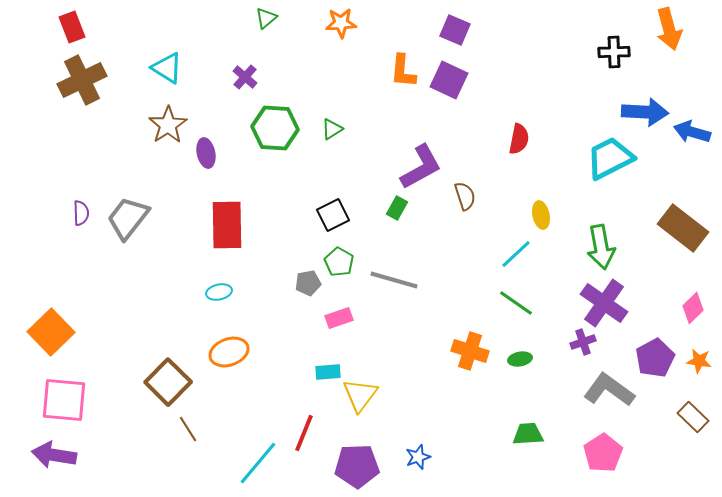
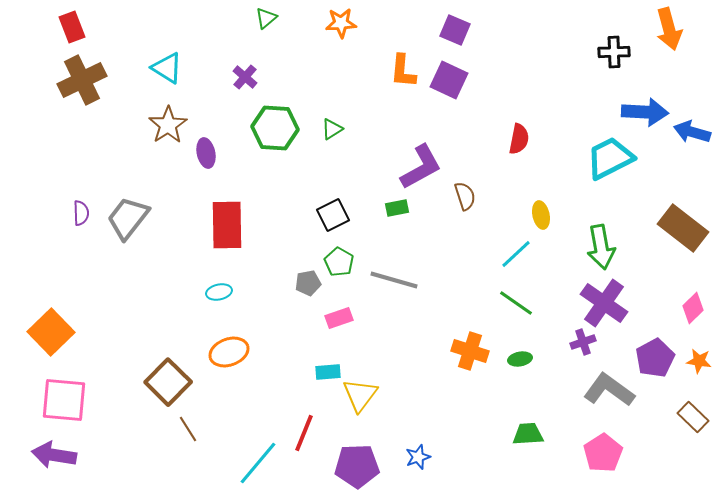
green rectangle at (397, 208): rotated 50 degrees clockwise
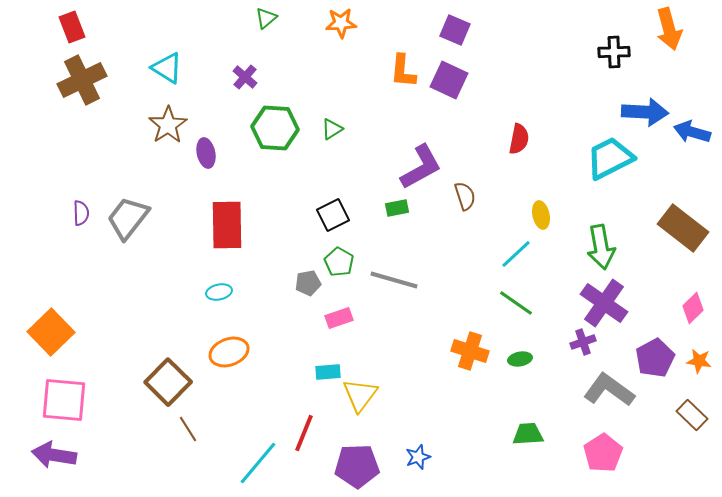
brown rectangle at (693, 417): moved 1 px left, 2 px up
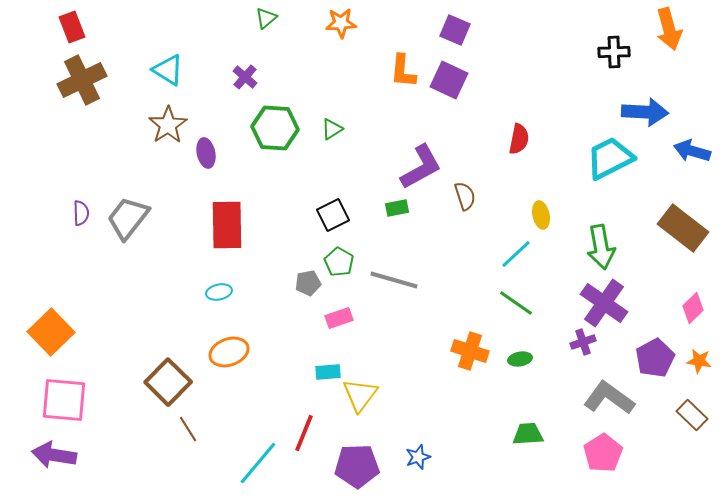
cyan triangle at (167, 68): moved 1 px right, 2 px down
blue arrow at (692, 132): moved 19 px down
gray L-shape at (609, 390): moved 8 px down
